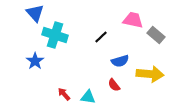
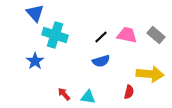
pink trapezoid: moved 6 px left, 15 px down
blue semicircle: moved 19 px left
red semicircle: moved 15 px right, 7 px down; rotated 128 degrees counterclockwise
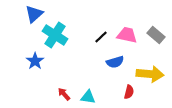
blue triangle: moved 1 px left, 1 px down; rotated 30 degrees clockwise
cyan cross: rotated 15 degrees clockwise
blue semicircle: moved 14 px right, 1 px down
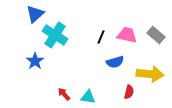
blue triangle: moved 1 px right
black line: rotated 24 degrees counterclockwise
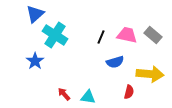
gray rectangle: moved 3 px left
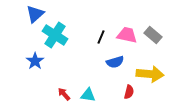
cyan triangle: moved 2 px up
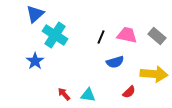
gray rectangle: moved 4 px right, 1 px down
yellow arrow: moved 4 px right
red semicircle: rotated 32 degrees clockwise
